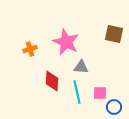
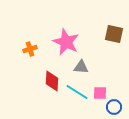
cyan line: rotated 45 degrees counterclockwise
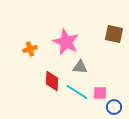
gray triangle: moved 1 px left
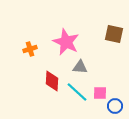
cyan line: rotated 10 degrees clockwise
blue circle: moved 1 px right, 1 px up
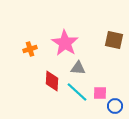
brown square: moved 6 px down
pink star: moved 1 px left, 1 px down; rotated 8 degrees clockwise
gray triangle: moved 2 px left, 1 px down
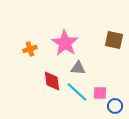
red diamond: rotated 10 degrees counterclockwise
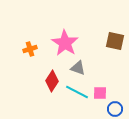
brown square: moved 1 px right, 1 px down
gray triangle: rotated 14 degrees clockwise
red diamond: rotated 40 degrees clockwise
cyan line: rotated 15 degrees counterclockwise
blue circle: moved 3 px down
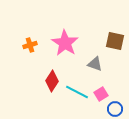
orange cross: moved 4 px up
gray triangle: moved 17 px right, 4 px up
pink square: moved 1 px right, 1 px down; rotated 32 degrees counterclockwise
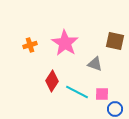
pink square: moved 1 px right; rotated 32 degrees clockwise
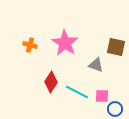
brown square: moved 1 px right, 6 px down
orange cross: rotated 32 degrees clockwise
gray triangle: moved 1 px right, 1 px down
red diamond: moved 1 px left, 1 px down
pink square: moved 2 px down
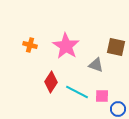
pink star: moved 1 px right, 3 px down
blue circle: moved 3 px right
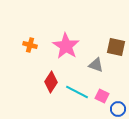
pink square: rotated 24 degrees clockwise
